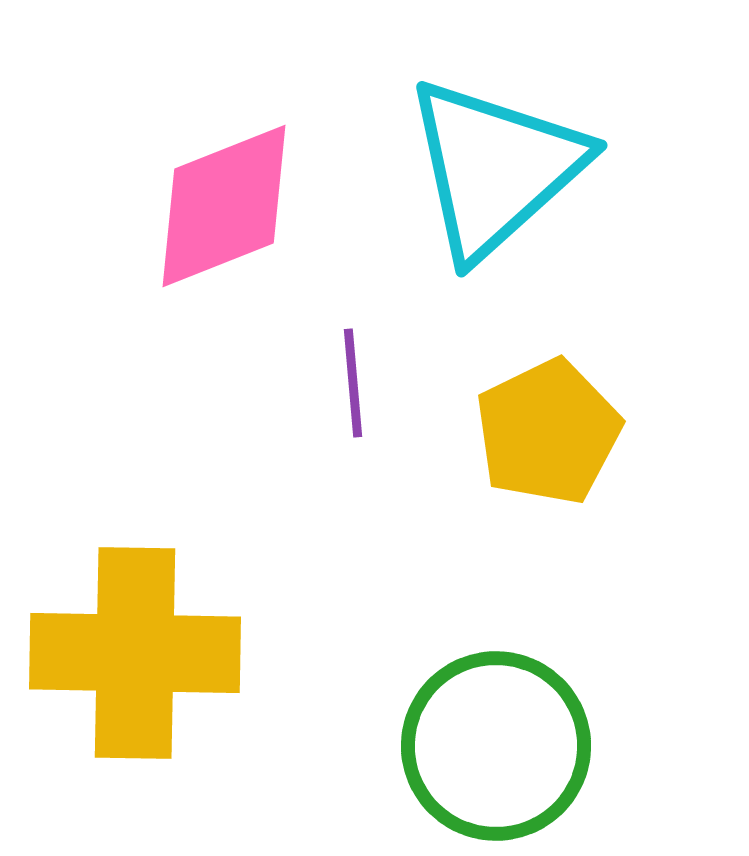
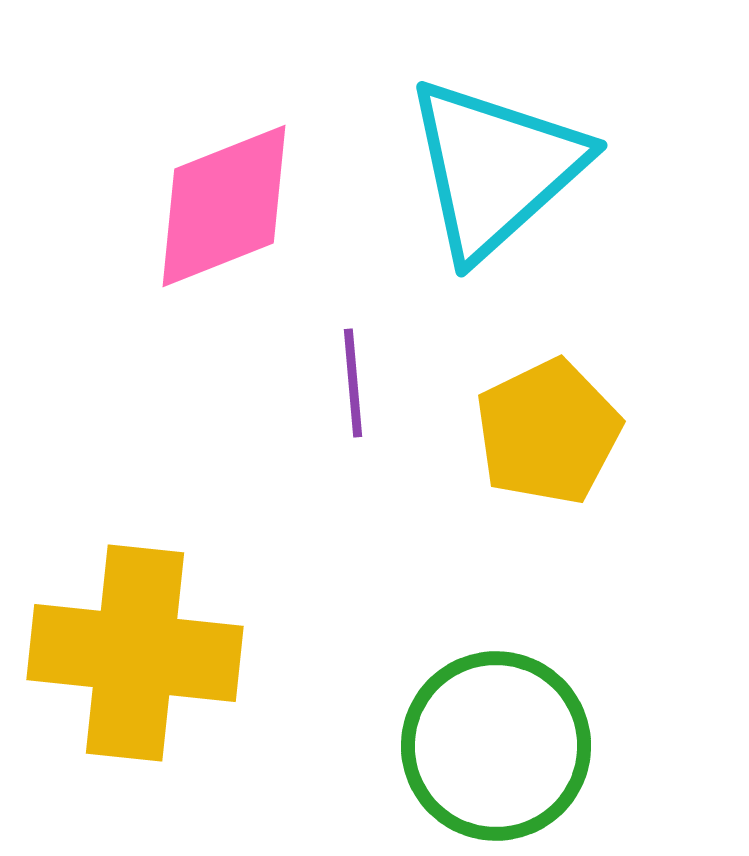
yellow cross: rotated 5 degrees clockwise
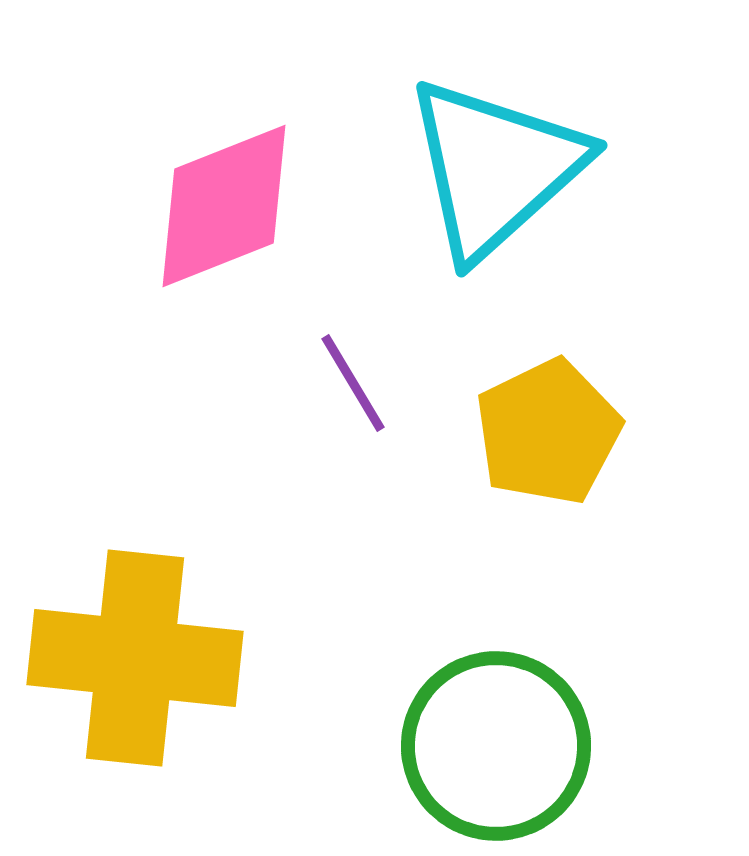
purple line: rotated 26 degrees counterclockwise
yellow cross: moved 5 px down
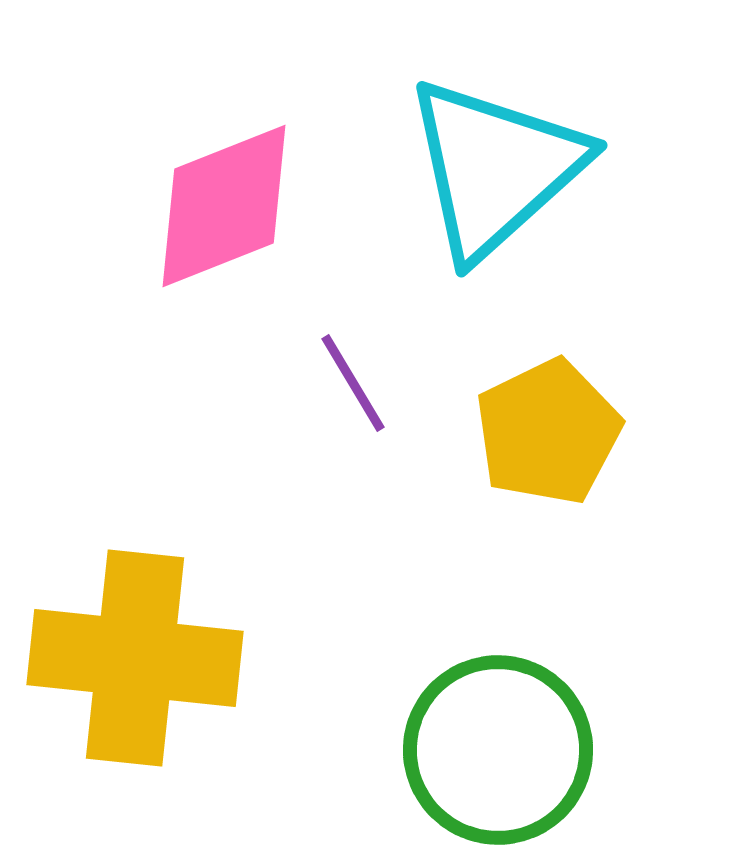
green circle: moved 2 px right, 4 px down
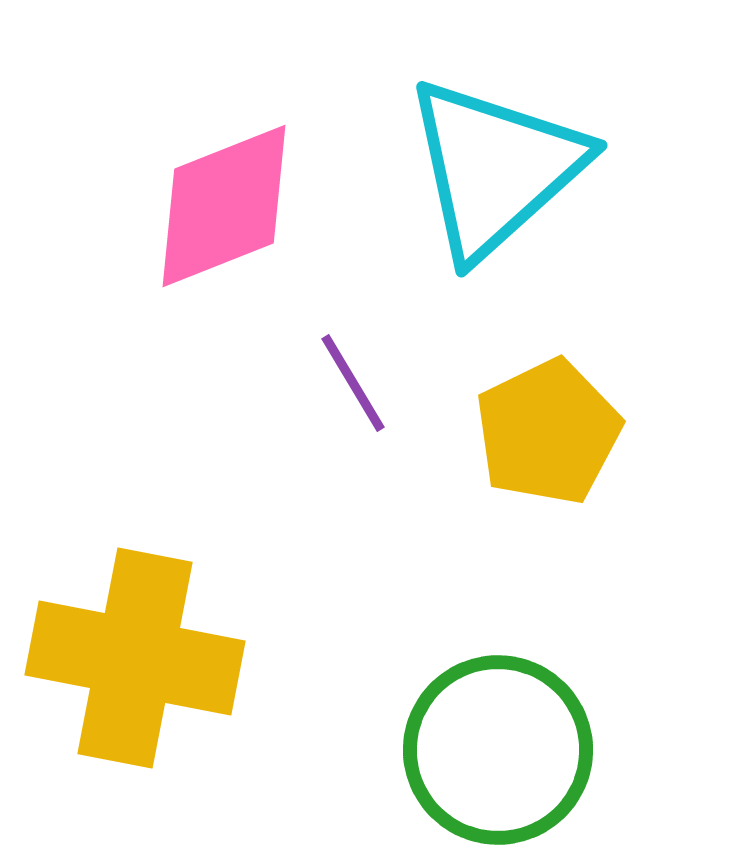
yellow cross: rotated 5 degrees clockwise
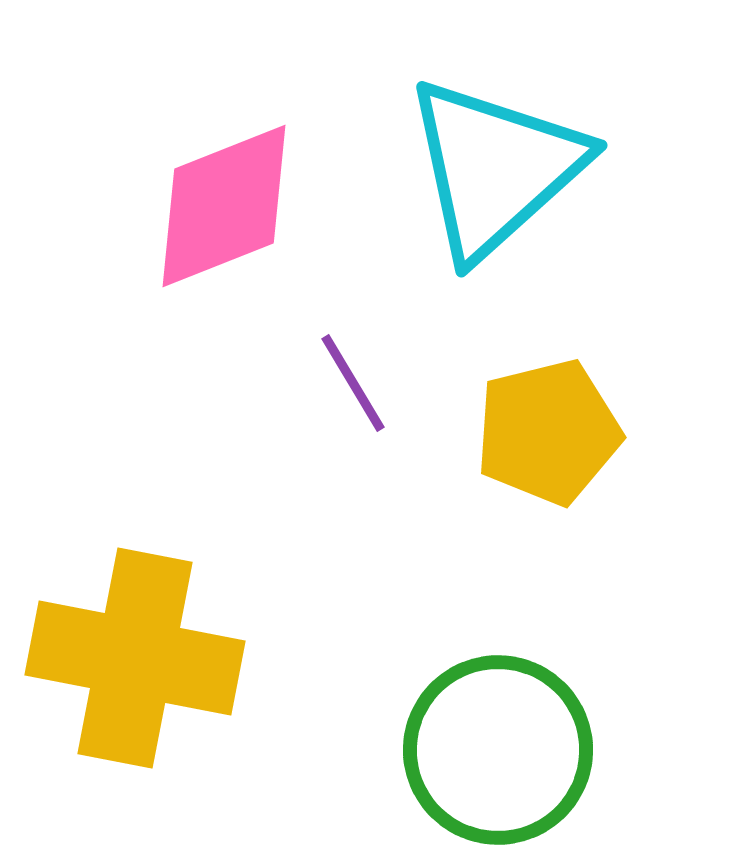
yellow pentagon: rotated 12 degrees clockwise
